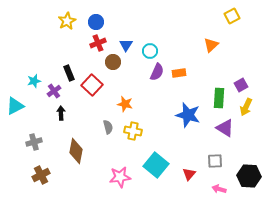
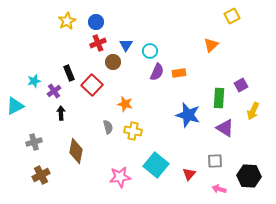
yellow arrow: moved 7 px right, 4 px down
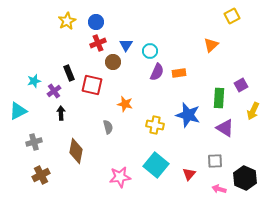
red square: rotated 30 degrees counterclockwise
cyan triangle: moved 3 px right, 5 px down
yellow cross: moved 22 px right, 6 px up
black hexagon: moved 4 px left, 2 px down; rotated 20 degrees clockwise
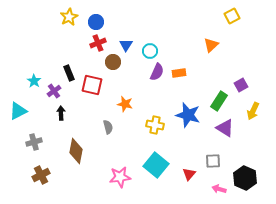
yellow star: moved 2 px right, 4 px up
cyan star: rotated 24 degrees counterclockwise
green rectangle: moved 3 px down; rotated 30 degrees clockwise
gray square: moved 2 px left
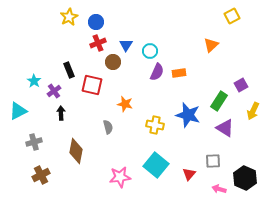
black rectangle: moved 3 px up
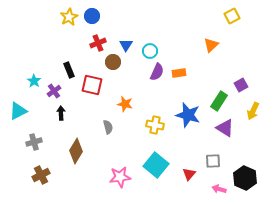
blue circle: moved 4 px left, 6 px up
brown diamond: rotated 20 degrees clockwise
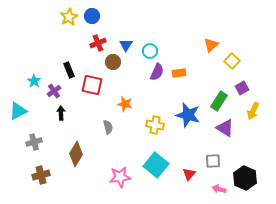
yellow square: moved 45 px down; rotated 21 degrees counterclockwise
purple square: moved 1 px right, 3 px down
brown diamond: moved 3 px down
brown cross: rotated 12 degrees clockwise
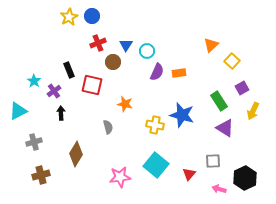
cyan circle: moved 3 px left
green rectangle: rotated 66 degrees counterclockwise
blue star: moved 6 px left
black hexagon: rotated 10 degrees clockwise
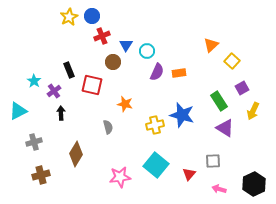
red cross: moved 4 px right, 7 px up
yellow cross: rotated 24 degrees counterclockwise
black hexagon: moved 9 px right, 6 px down
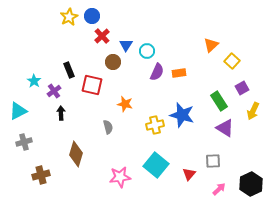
red cross: rotated 21 degrees counterclockwise
gray cross: moved 10 px left
brown diamond: rotated 15 degrees counterclockwise
black hexagon: moved 3 px left
pink arrow: rotated 120 degrees clockwise
